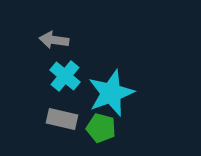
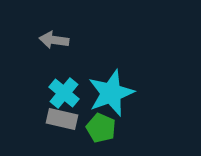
cyan cross: moved 1 px left, 17 px down
green pentagon: rotated 8 degrees clockwise
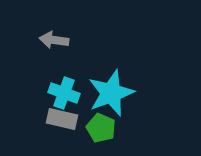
cyan cross: rotated 20 degrees counterclockwise
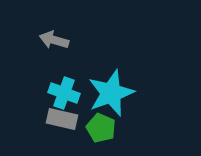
gray arrow: rotated 8 degrees clockwise
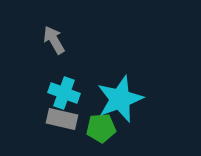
gray arrow: rotated 44 degrees clockwise
cyan star: moved 9 px right, 6 px down
green pentagon: rotated 28 degrees counterclockwise
